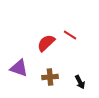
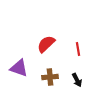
red line: moved 8 px right, 14 px down; rotated 48 degrees clockwise
red semicircle: moved 1 px down
black arrow: moved 3 px left, 2 px up
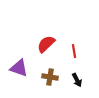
red line: moved 4 px left, 2 px down
brown cross: rotated 14 degrees clockwise
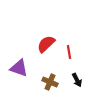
red line: moved 5 px left, 1 px down
brown cross: moved 5 px down; rotated 14 degrees clockwise
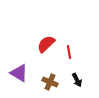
purple triangle: moved 5 px down; rotated 12 degrees clockwise
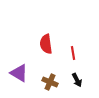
red semicircle: rotated 54 degrees counterclockwise
red line: moved 4 px right, 1 px down
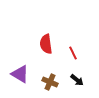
red line: rotated 16 degrees counterclockwise
purple triangle: moved 1 px right, 1 px down
black arrow: rotated 24 degrees counterclockwise
